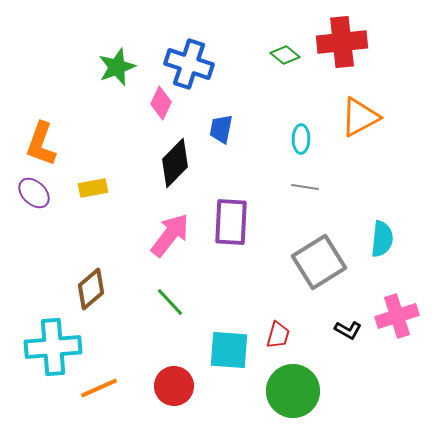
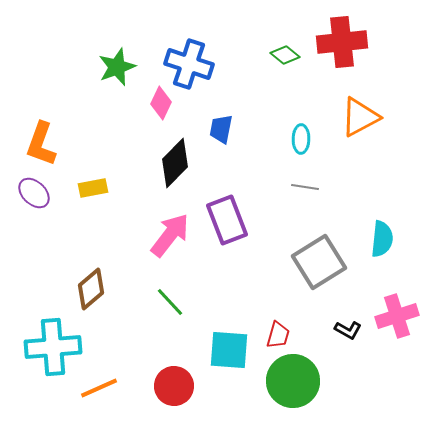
purple rectangle: moved 4 px left, 2 px up; rotated 24 degrees counterclockwise
green circle: moved 10 px up
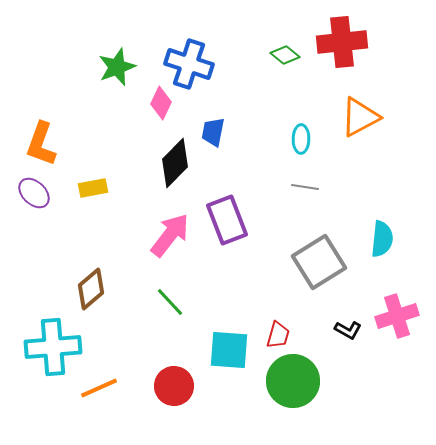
blue trapezoid: moved 8 px left, 3 px down
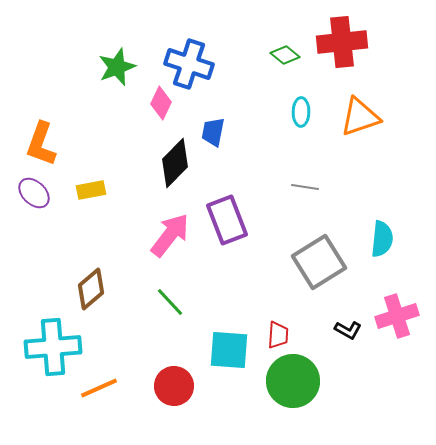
orange triangle: rotated 9 degrees clockwise
cyan ellipse: moved 27 px up
yellow rectangle: moved 2 px left, 2 px down
red trapezoid: rotated 12 degrees counterclockwise
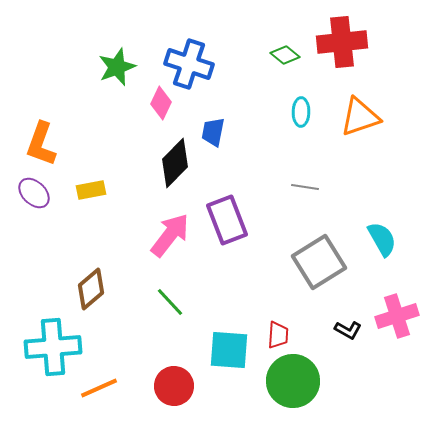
cyan semicircle: rotated 36 degrees counterclockwise
